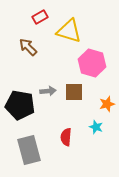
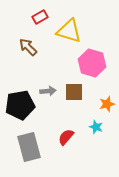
black pentagon: rotated 20 degrees counterclockwise
red semicircle: rotated 36 degrees clockwise
gray rectangle: moved 3 px up
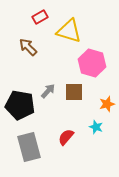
gray arrow: rotated 42 degrees counterclockwise
black pentagon: rotated 20 degrees clockwise
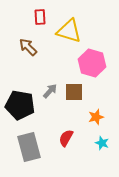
red rectangle: rotated 63 degrees counterclockwise
gray arrow: moved 2 px right
orange star: moved 11 px left, 13 px down
cyan star: moved 6 px right, 16 px down
red semicircle: moved 1 px down; rotated 12 degrees counterclockwise
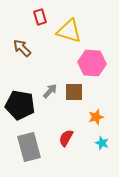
red rectangle: rotated 14 degrees counterclockwise
brown arrow: moved 6 px left, 1 px down
pink hexagon: rotated 12 degrees counterclockwise
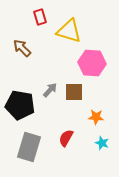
gray arrow: moved 1 px up
orange star: rotated 21 degrees clockwise
gray rectangle: rotated 32 degrees clockwise
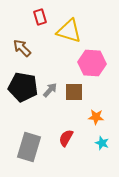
black pentagon: moved 3 px right, 18 px up
